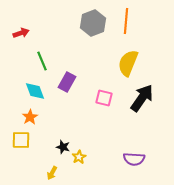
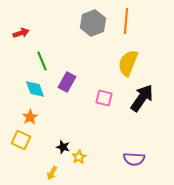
cyan diamond: moved 2 px up
yellow square: rotated 24 degrees clockwise
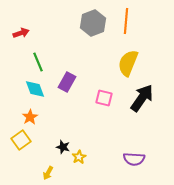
green line: moved 4 px left, 1 px down
yellow square: rotated 30 degrees clockwise
yellow arrow: moved 4 px left
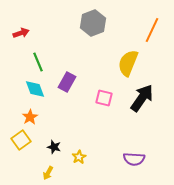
orange line: moved 26 px right, 9 px down; rotated 20 degrees clockwise
black star: moved 9 px left
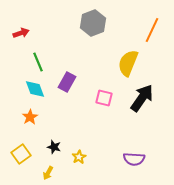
yellow square: moved 14 px down
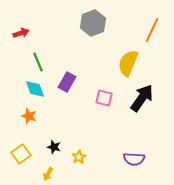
orange star: moved 1 px left, 1 px up; rotated 21 degrees counterclockwise
yellow arrow: moved 1 px down
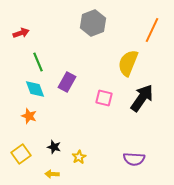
yellow arrow: moved 4 px right; rotated 64 degrees clockwise
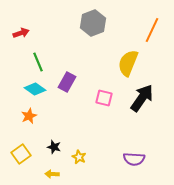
cyan diamond: rotated 35 degrees counterclockwise
orange star: rotated 28 degrees clockwise
yellow star: rotated 16 degrees counterclockwise
